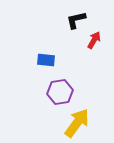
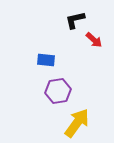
black L-shape: moved 1 px left
red arrow: rotated 102 degrees clockwise
purple hexagon: moved 2 px left, 1 px up
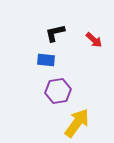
black L-shape: moved 20 px left, 13 px down
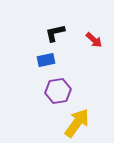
blue rectangle: rotated 18 degrees counterclockwise
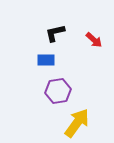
blue rectangle: rotated 12 degrees clockwise
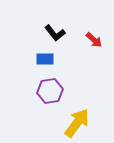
black L-shape: rotated 115 degrees counterclockwise
blue rectangle: moved 1 px left, 1 px up
purple hexagon: moved 8 px left
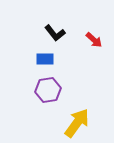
purple hexagon: moved 2 px left, 1 px up
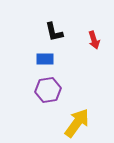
black L-shape: moved 1 px left, 1 px up; rotated 25 degrees clockwise
red arrow: rotated 30 degrees clockwise
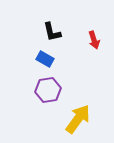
black L-shape: moved 2 px left
blue rectangle: rotated 30 degrees clockwise
yellow arrow: moved 1 px right, 4 px up
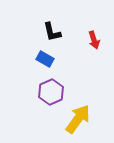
purple hexagon: moved 3 px right, 2 px down; rotated 15 degrees counterclockwise
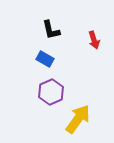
black L-shape: moved 1 px left, 2 px up
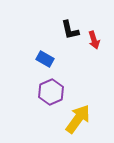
black L-shape: moved 19 px right
